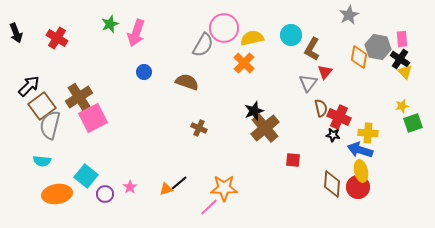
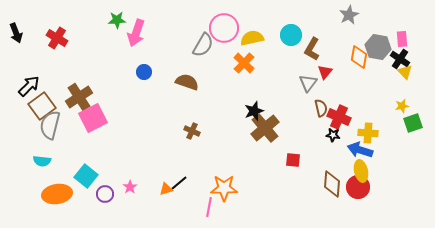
green star at (110, 24): moved 7 px right, 4 px up; rotated 18 degrees clockwise
brown cross at (199, 128): moved 7 px left, 3 px down
pink line at (209, 207): rotated 36 degrees counterclockwise
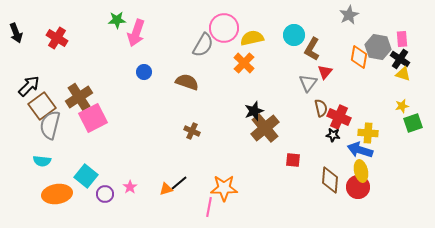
cyan circle at (291, 35): moved 3 px right
yellow triangle at (405, 72): moved 2 px left, 2 px down; rotated 28 degrees counterclockwise
brown diamond at (332, 184): moved 2 px left, 4 px up
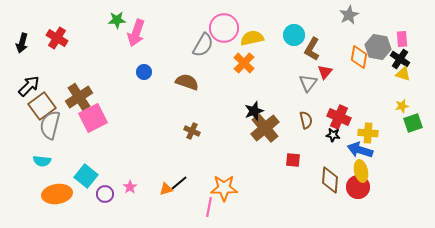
black arrow at (16, 33): moved 6 px right, 10 px down; rotated 36 degrees clockwise
brown semicircle at (321, 108): moved 15 px left, 12 px down
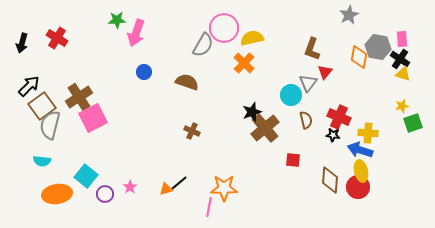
cyan circle at (294, 35): moved 3 px left, 60 px down
brown L-shape at (312, 49): rotated 10 degrees counterclockwise
black star at (254, 111): moved 2 px left, 1 px down
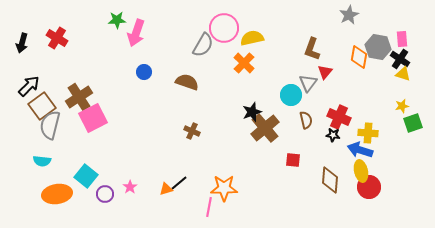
red circle at (358, 187): moved 11 px right
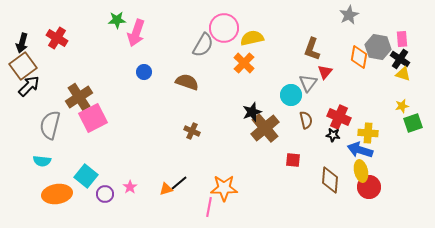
brown square at (42, 106): moved 19 px left, 40 px up
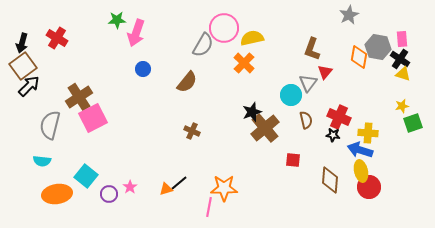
blue circle at (144, 72): moved 1 px left, 3 px up
brown semicircle at (187, 82): rotated 110 degrees clockwise
purple circle at (105, 194): moved 4 px right
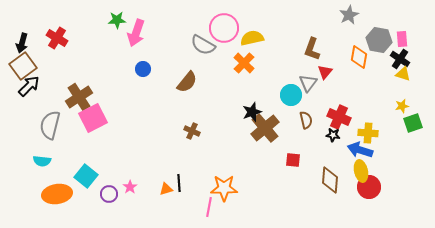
gray semicircle at (203, 45): rotated 90 degrees clockwise
gray hexagon at (378, 47): moved 1 px right, 7 px up
black line at (179, 183): rotated 54 degrees counterclockwise
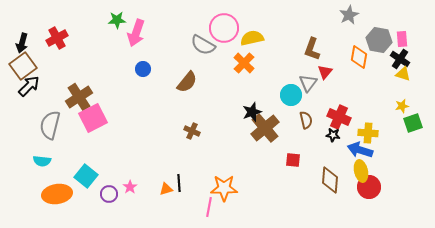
red cross at (57, 38): rotated 30 degrees clockwise
